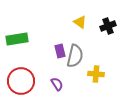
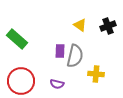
yellow triangle: moved 3 px down
green rectangle: rotated 50 degrees clockwise
purple rectangle: rotated 16 degrees clockwise
purple semicircle: rotated 136 degrees clockwise
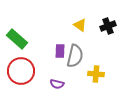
red circle: moved 10 px up
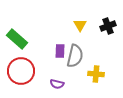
yellow triangle: rotated 24 degrees clockwise
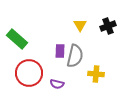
red circle: moved 8 px right, 2 px down
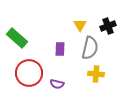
green rectangle: moved 1 px up
purple rectangle: moved 2 px up
gray semicircle: moved 15 px right, 8 px up
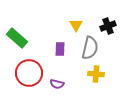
yellow triangle: moved 4 px left
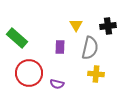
black cross: rotated 14 degrees clockwise
purple rectangle: moved 2 px up
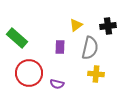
yellow triangle: rotated 24 degrees clockwise
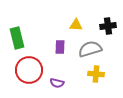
yellow triangle: rotated 40 degrees clockwise
green rectangle: rotated 35 degrees clockwise
gray semicircle: moved 1 px down; rotated 120 degrees counterclockwise
red circle: moved 3 px up
purple semicircle: moved 1 px up
